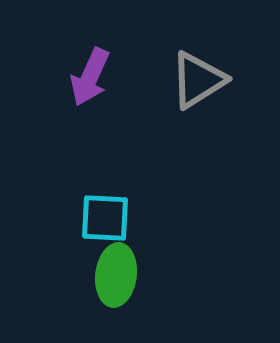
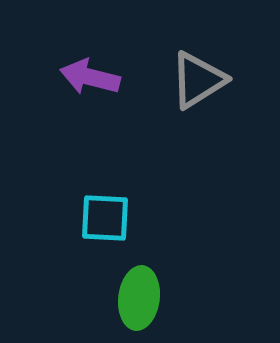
purple arrow: rotated 80 degrees clockwise
green ellipse: moved 23 px right, 23 px down
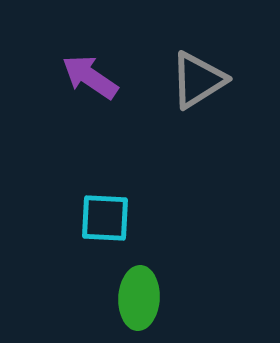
purple arrow: rotated 20 degrees clockwise
green ellipse: rotated 4 degrees counterclockwise
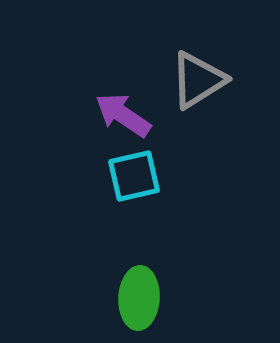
purple arrow: moved 33 px right, 38 px down
cyan square: moved 29 px right, 42 px up; rotated 16 degrees counterclockwise
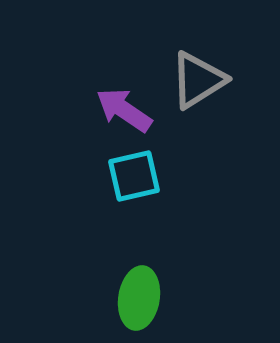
purple arrow: moved 1 px right, 5 px up
green ellipse: rotated 6 degrees clockwise
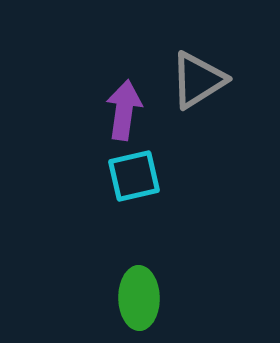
purple arrow: rotated 64 degrees clockwise
green ellipse: rotated 10 degrees counterclockwise
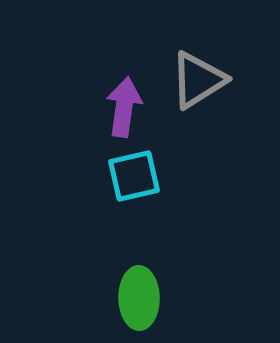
purple arrow: moved 3 px up
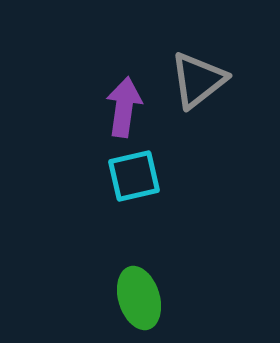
gray triangle: rotated 6 degrees counterclockwise
green ellipse: rotated 16 degrees counterclockwise
